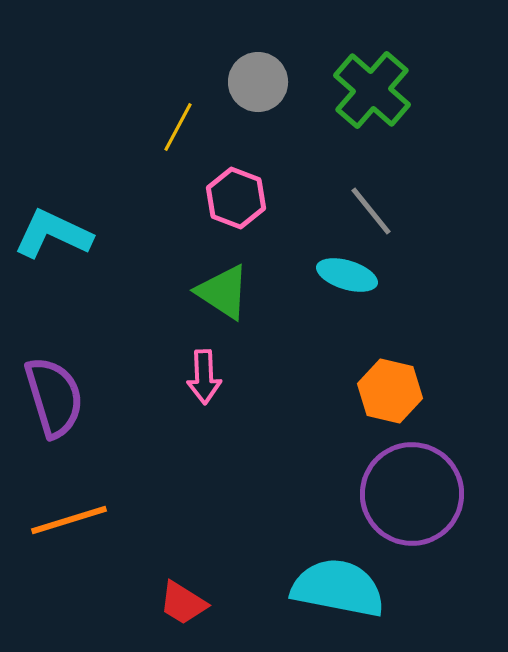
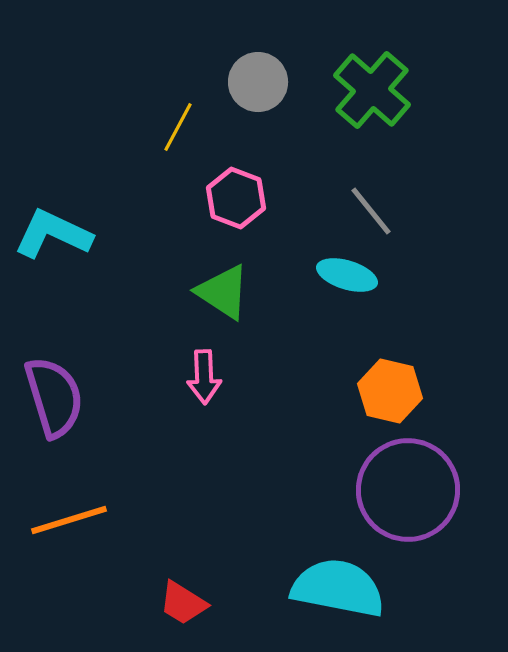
purple circle: moved 4 px left, 4 px up
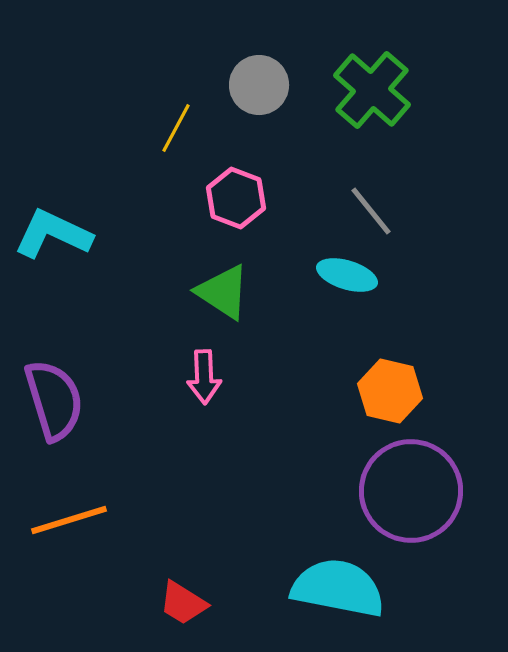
gray circle: moved 1 px right, 3 px down
yellow line: moved 2 px left, 1 px down
purple semicircle: moved 3 px down
purple circle: moved 3 px right, 1 px down
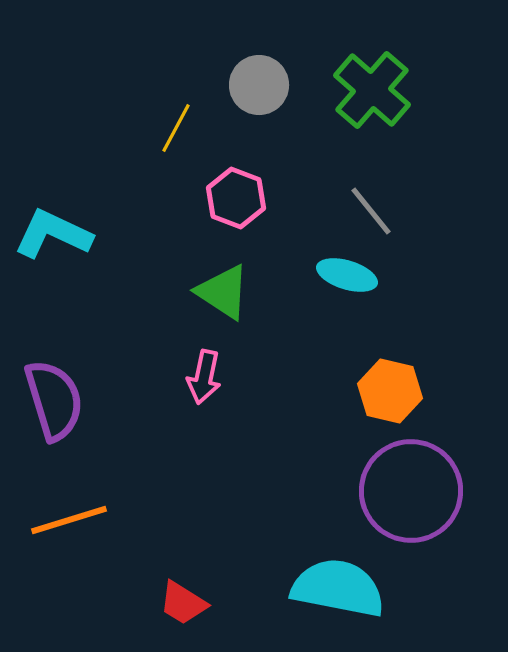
pink arrow: rotated 14 degrees clockwise
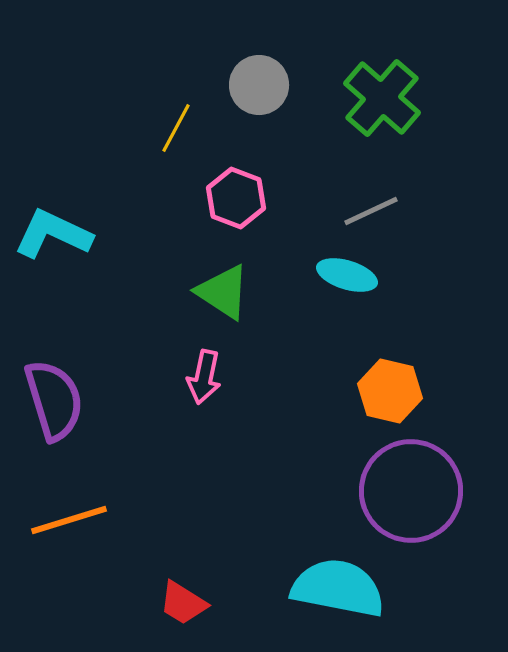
green cross: moved 10 px right, 8 px down
gray line: rotated 76 degrees counterclockwise
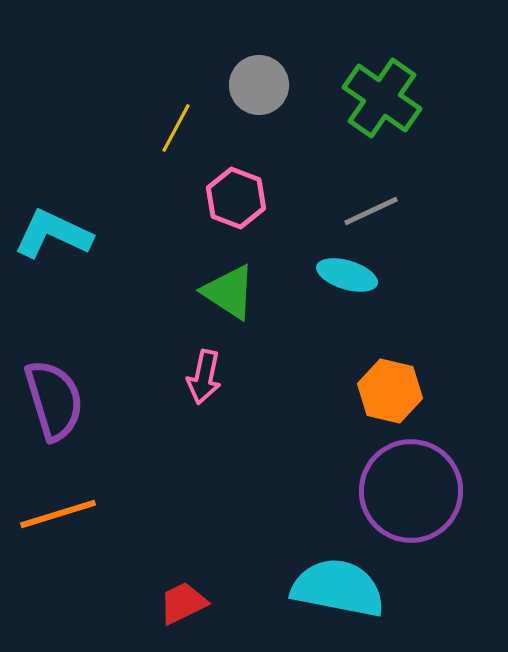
green cross: rotated 6 degrees counterclockwise
green triangle: moved 6 px right
orange line: moved 11 px left, 6 px up
red trapezoid: rotated 122 degrees clockwise
